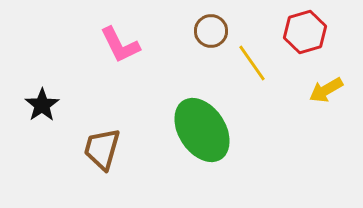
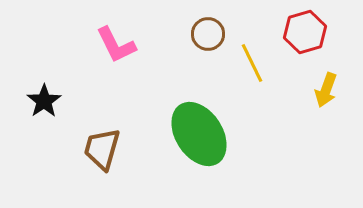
brown circle: moved 3 px left, 3 px down
pink L-shape: moved 4 px left
yellow line: rotated 9 degrees clockwise
yellow arrow: rotated 40 degrees counterclockwise
black star: moved 2 px right, 4 px up
green ellipse: moved 3 px left, 4 px down
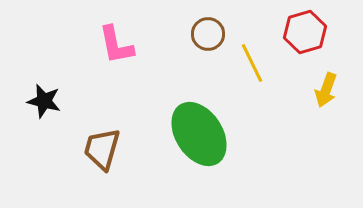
pink L-shape: rotated 15 degrees clockwise
black star: rotated 24 degrees counterclockwise
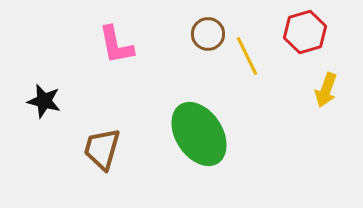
yellow line: moved 5 px left, 7 px up
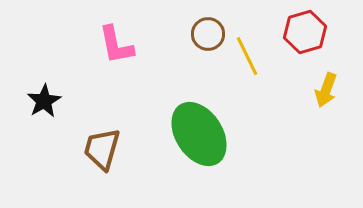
black star: rotated 28 degrees clockwise
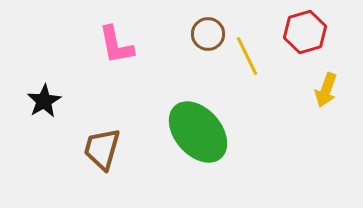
green ellipse: moved 1 px left, 2 px up; rotated 8 degrees counterclockwise
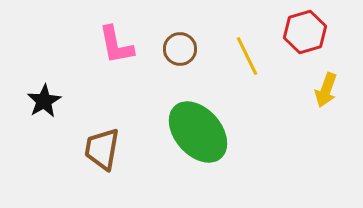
brown circle: moved 28 px left, 15 px down
brown trapezoid: rotated 6 degrees counterclockwise
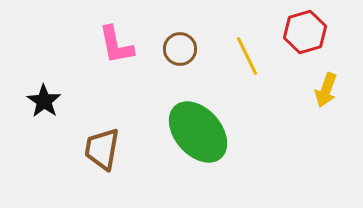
black star: rotated 8 degrees counterclockwise
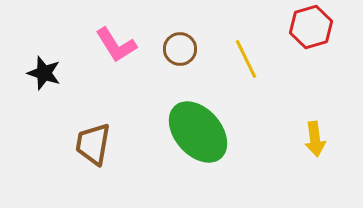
red hexagon: moved 6 px right, 5 px up
pink L-shape: rotated 21 degrees counterclockwise
yellow line: moved 1 px left, 3 px down
yellow arrow: moved 11 px left, 49 px down; rotated 28 degrees counterclockwise
black star: moved 28 px up; rotated 16 degrees counterclockwise
brown trapezoid: moved 9 px left, 5 px up
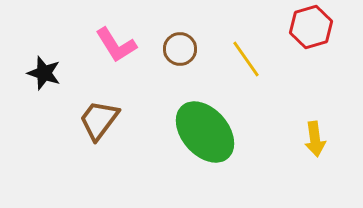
yellow line: rotated 9 degrees counterclockwise
green ellipse: moved 7 px right
brown trapezoid: moved 6 px right, 24 px up; rotated 27 degrees clockwise
